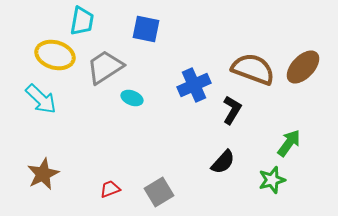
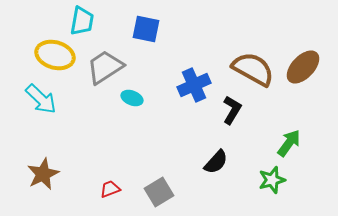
brown semicircle: rotated 9 degrees clockwise
black semicircle: moved 7 px left
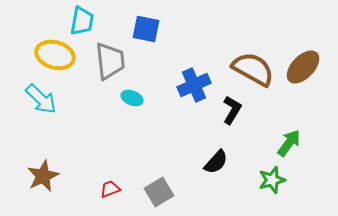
gray trapezoid: moved 5 px right, 6 px up; rotated 117 degrees clockwise
brown star: moved 2 px down
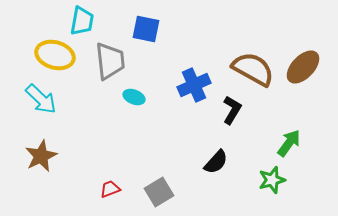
cyan ellipse: moved 2 px right, 1 px up
brown star: moved 2 px left, 20 px up
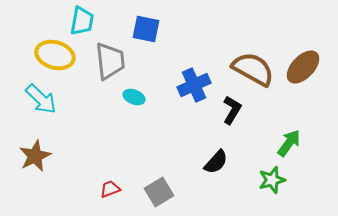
brown star: moved 6 px left
